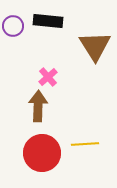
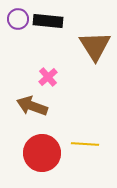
purple circle: moved 5 px right, 7 px up
brown arrow: moved 6 px left; rotated 72 degrees counterclockwise
yellow line: rotated 8 degrees clockwise
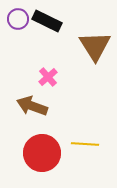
black rectangle: moved 1 px left; rotated 20 degrees clockwise
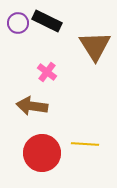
purple circle: moved 4 px down
pink cross: moved 1 px left, 5 px up; rotated 12 degrees counterclockwise
brown arrow: rotated 12 degrees counterclockwise
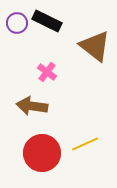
purple circle: moved 1 px left
brown triangle: rotated 20 degrees counterclockwise
yellow line: rotated 28 degrees counterclockwise
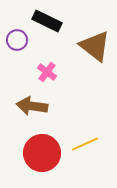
purple circle: moved 17 px down
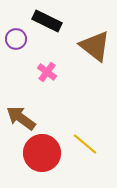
purple circle: moved 1 px left, 1 px up
brown arrow: moved 11 px left, 12 px down; rotated 28 degrees clockwise
yellow line: rotated 64 degrees clockwise
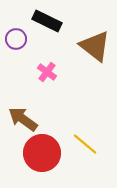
brown arrow: moved 2 px right, 1 px down
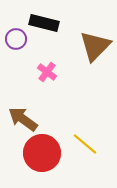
black rectangle: moved 3 px left, 2 px down; rotated 12 degrees counterclockwise
brown triangle: rotated 36 degrees clockwise
